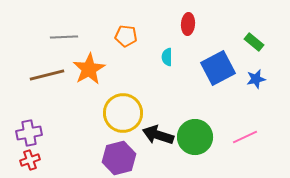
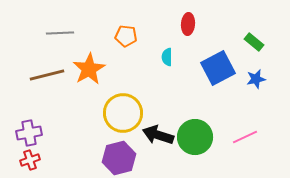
gray line: moved 4 px left, 4 px up
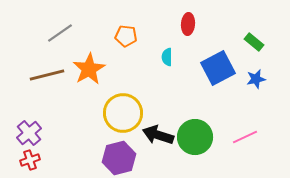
gray line: rotated 32 degrees counterclockwise
purple cross: rotated 30 degrees counterclockwise
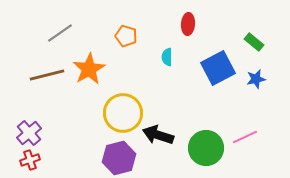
orange pentagon: rotated 10 degrees clockwise
green circle: moved 11 px right, 11 px down
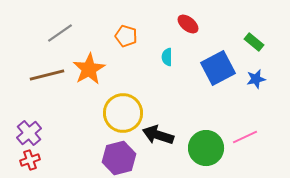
red ellipse: rotated 55 degrees counterclockwise
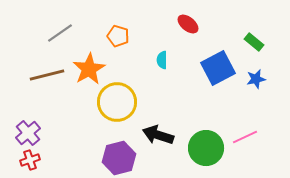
orange pentagon: moved 8 px left
cyan semicircle: moved 5 px left, 3 px down
yellow circle: moved 6 px left, 11 px up
purple cross: moved 1 px left
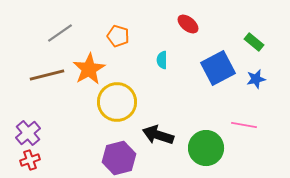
pink line: moved 1 px left, 12 px up; rotated 35 degrees clockwise
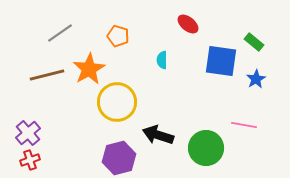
blue square: moved 3 px right, 7 px up; rotated 36 degrees clockwise
blue star: rotated 18 degrees counterclockwise
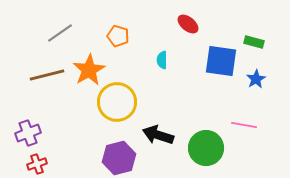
green rectangle: rotated 24 degrees counterclockwise
orange star: moved 1 px down
purple cross: rotated 20 degrees clockwise
red cross: moved 7 px right, 4 px down
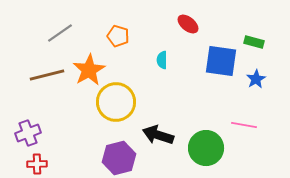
yellow circle: moved 1 px left
red cross: rotated 18 degrees clockwise
